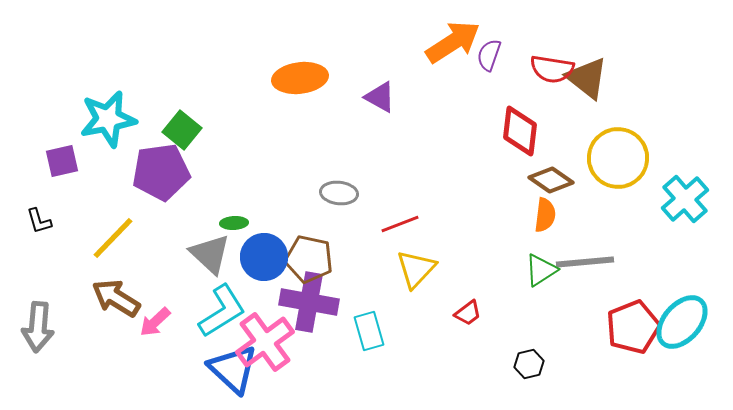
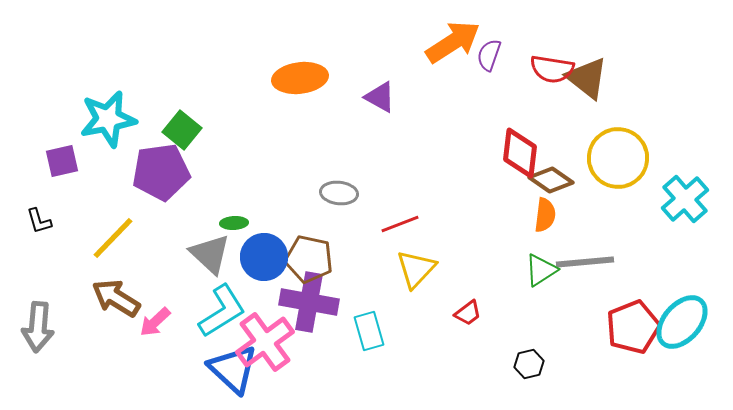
red diamond: moved 22 px down
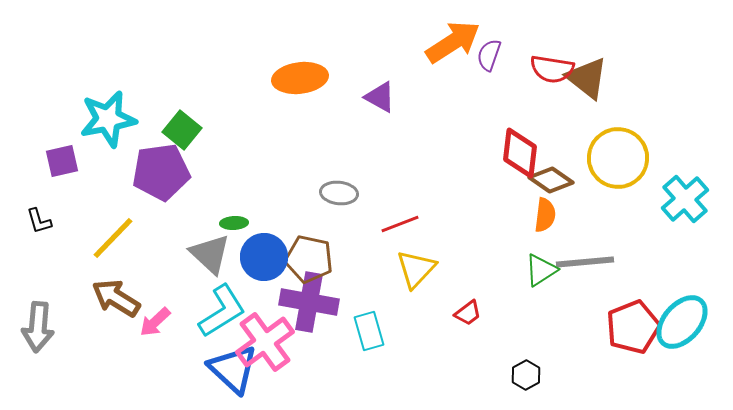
black hexagon: moved 3 px left, 11 px down; rotated 16 degrees counterclockwise
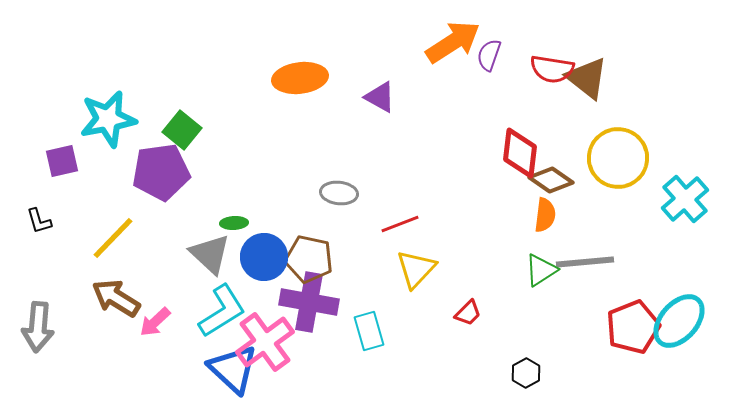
red trapezoid: rotated 8 degrees counterclockwise
cyan ellipse: moved 3 px left, 1 px up
black hexagon: moved 2 px up
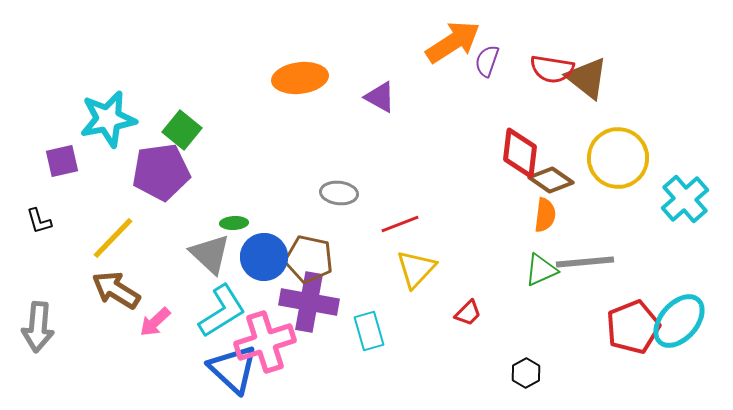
purple semicircle: moved 2 px left, 6 px down
green triangle: rotated 9 degrees clockwise
brown arrow: moved 8 px up
pink cross: rotated 18 degrees clockwise
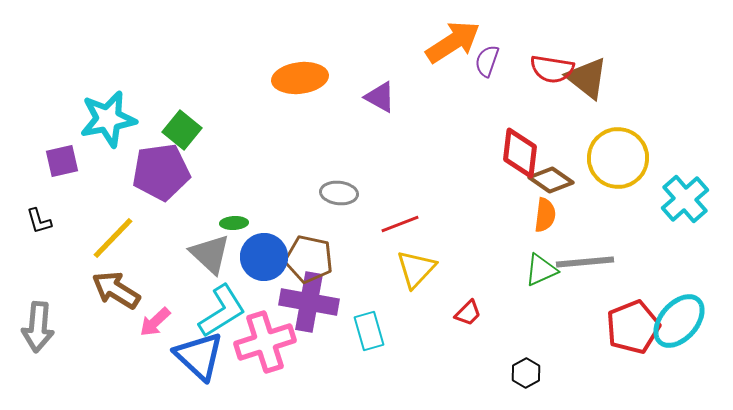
blue triangle: moved 34 px left, 13 px up
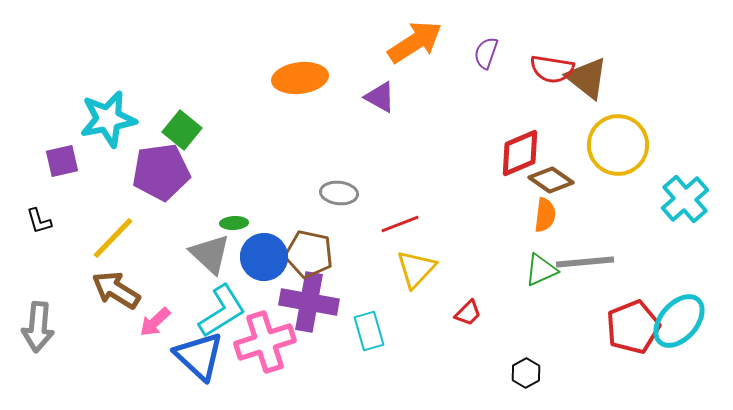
orange arrow: moved 38 px left
purple semicircle: moved 1 px left, 8 px up
red diamond: rotated 60 degrees clockwise
yellow circle: moved 13 px up
brown pentagon: moved 5 px up
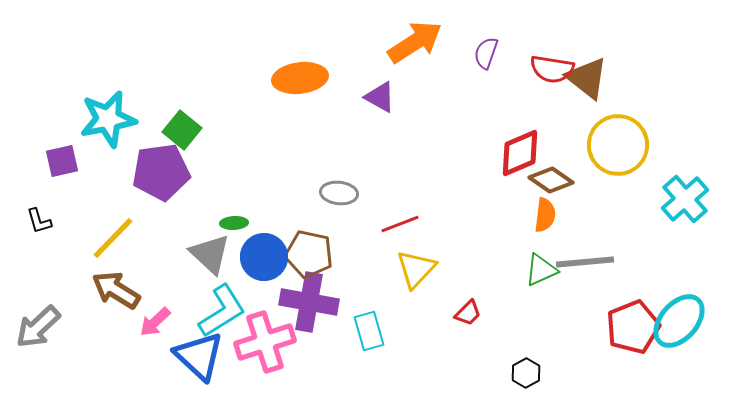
gray arrow: rotated 42 degrees clockwise
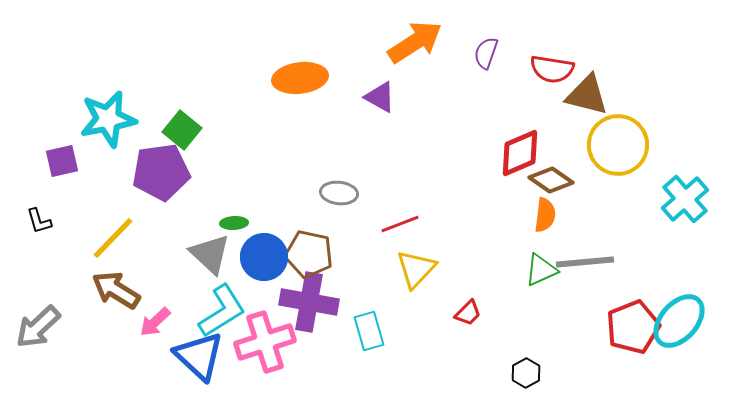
brown triangle: moved 17 px down; rotated 24 degrees counterclockwise
